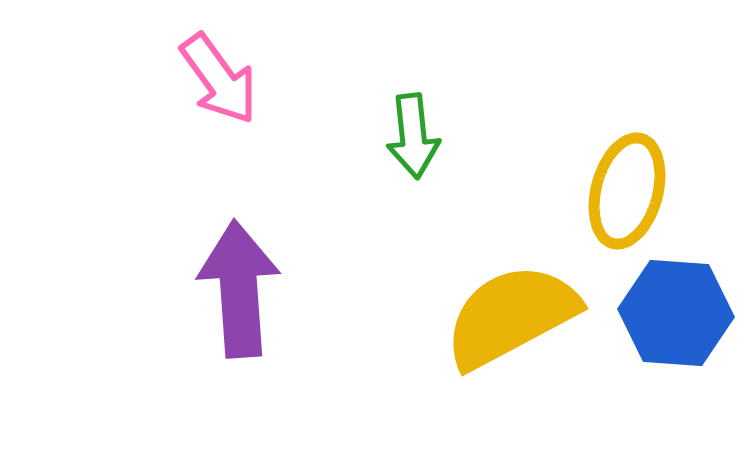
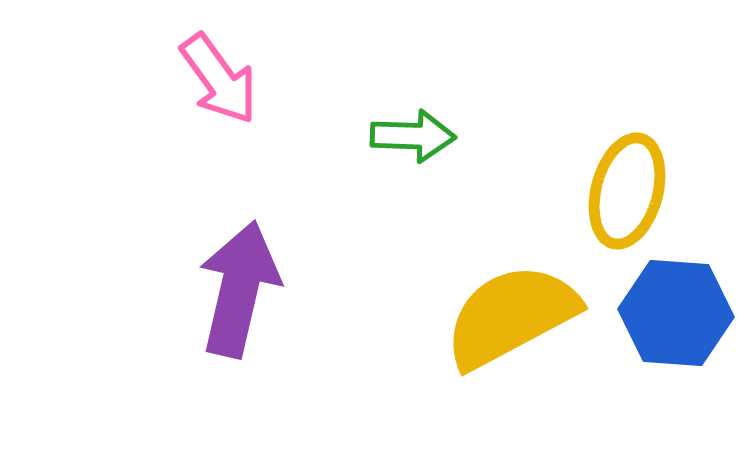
green arrow: rotated 82 degrees counterclockwise
purple arrow: rotated 17 degrees clockwise
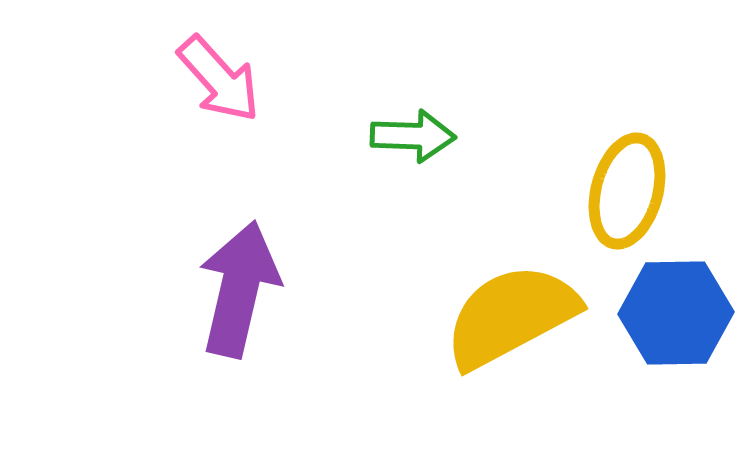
pink arrow: rotated 6 degrees counterclockwise
blue hexagon: rotated 5 degrees counterclockwise
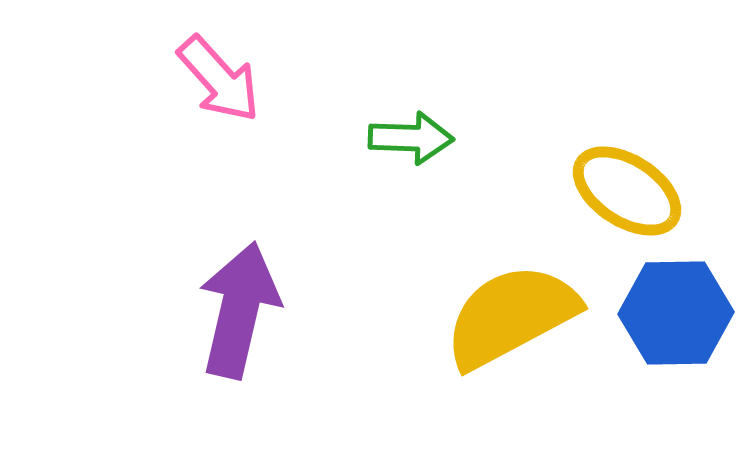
green arrow: moved 2 px left, 2 px down
yellow ellipse: rotated 72 degrees counterclockwise
purple arrow: moved 21 px down
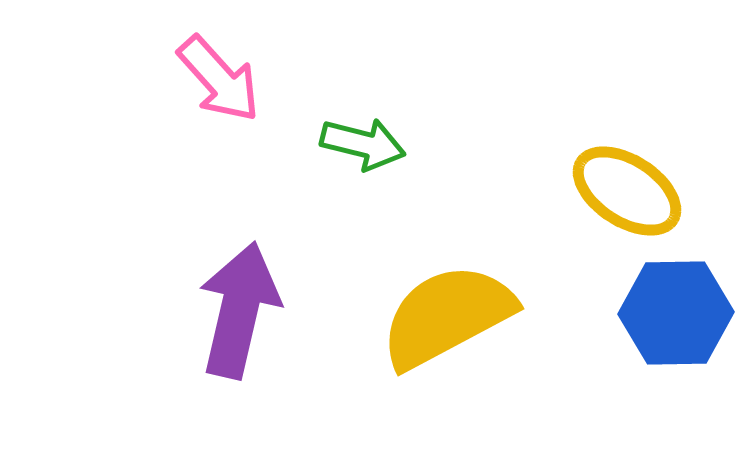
green arrow: moved 48 px left, 6 px down; rotated 12 degrees clockwise
yellow semicircle: moved 64 px left
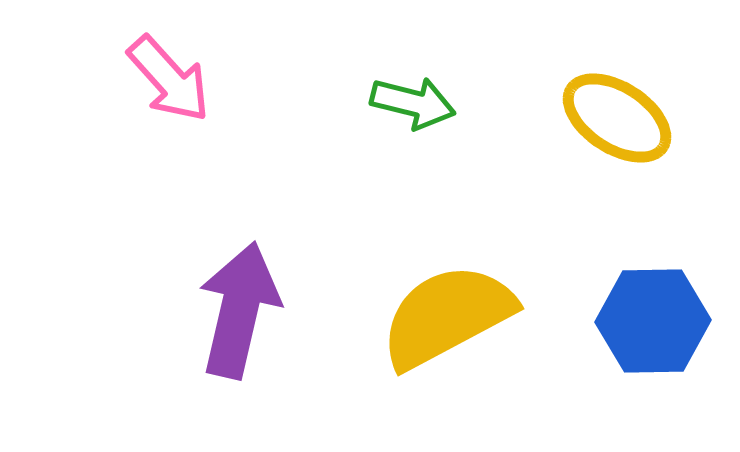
pink arrow: moved 50 px left
green arrow: moved 50 px right, 41 px up
yellow ellipse: moved 10 px left, 73 px up
blue hexagon: moved 23 px left, 8 px down
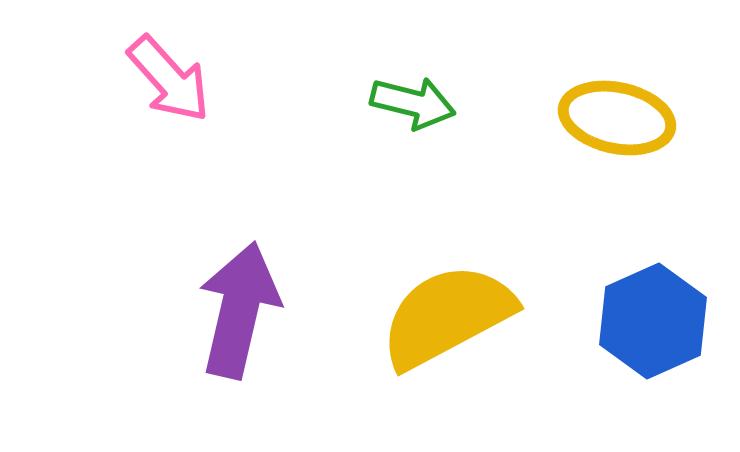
yellow ellipse: rotated 21 degrees counterclockwise
blue hexagon: rotated 23 degrees counterclockwise
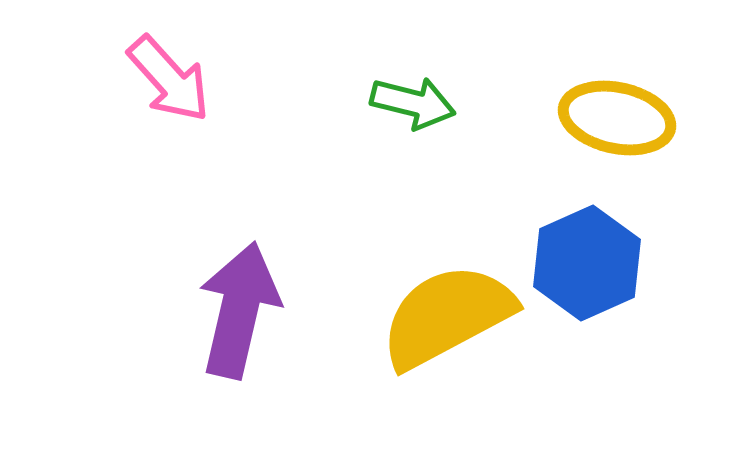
blue hexagon: moved 66 px left, 58 px up
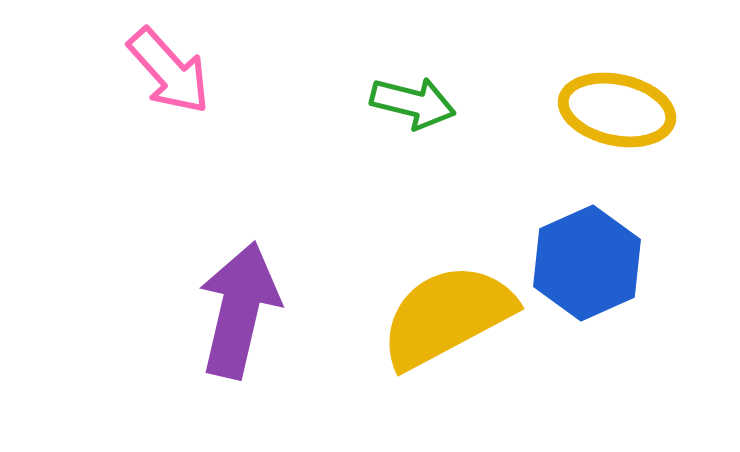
pink arrow: moved 8 px up
yellow ellipse: moved 8 px up
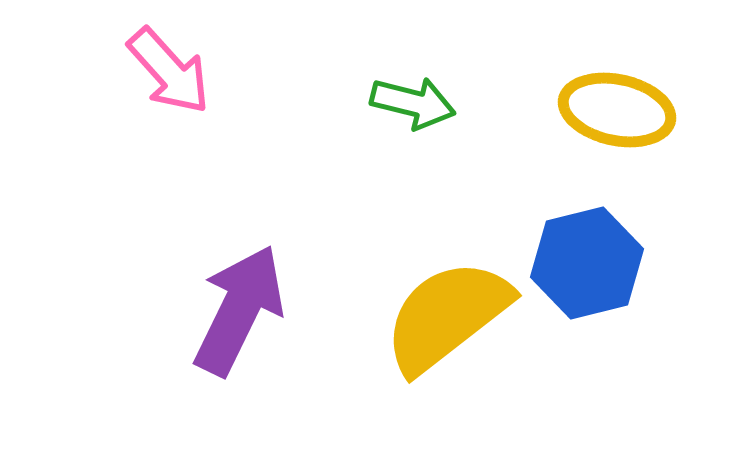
blue hexagon: rotated 10 degrees clockwise
purple arrow: rotated 13 degrees clockwise
yellow semicircle: rotated 10 degrees counterclockwise
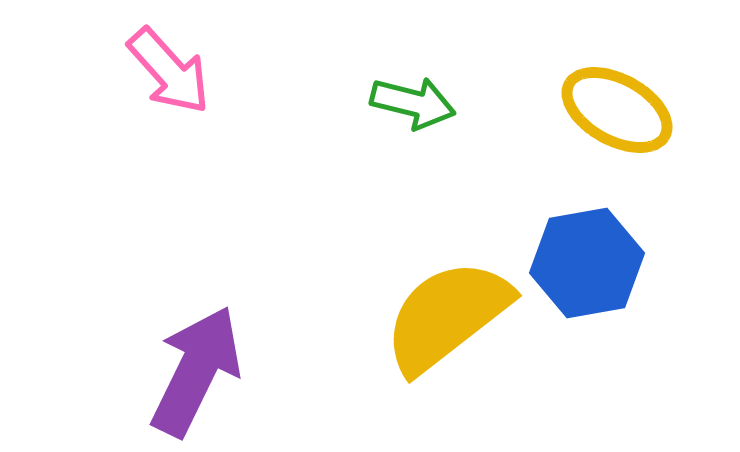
yellow ellipse: rotated 17 degrees clockwise
blue hexagon: rotated 4 degrees clockwise
purple arrow: moved 43 px left, 61 px down
